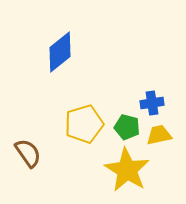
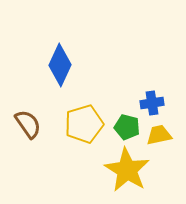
blue diamond: moved 13 px down; rotated 27 degrees counterclockwise
brown semicircle: moved 29 px up
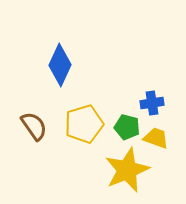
brown semicircle: moved 6 px right, 2 px down
yellow trapezoid: moved 3 px left, 3 px down; rotated 32 degrees clockwise
yellow star: rotated 18 degrees clockwise
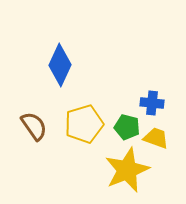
blue cross: rotated 15 degrees clockwise
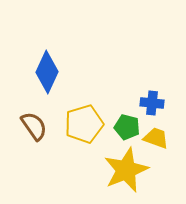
blue diamond: moved 13 px left, 7 px down
yellow star: moved 1 px left
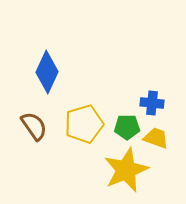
green pentagon: rotated 15 degrees counterclockwise
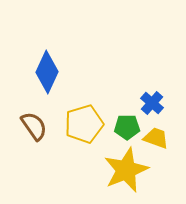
blue cross: rotated 35 degrees clockwise
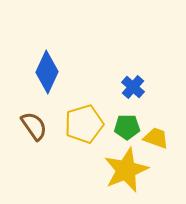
blue cross: moved 19 px left, 16 px up
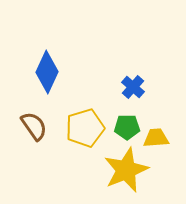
yellow pentagon: moved 1 px right, 4 px down
yellow trapezoid: rotated 24 degrees counterclockwise
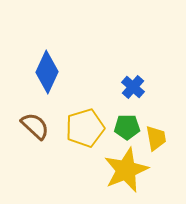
brown semicircle: moved 1 px right; rotated 12 degrees counterclockwise
yellow trapezoid: rotated 84 degrees clockwise
